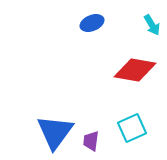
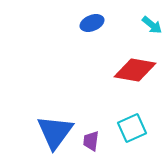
cyan arrow: rotated 20 degrees counterclockwise
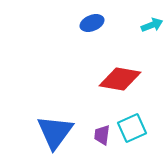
cyan arrow: rotated 60 degrees counterclockwise
red diamond: moved 15 px left, 9 px down
purple trapezoid: moved 11 px right, 6 px up
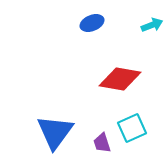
purple trapezoid: moved 8 px down; rotated 25 degrees counterclockwise
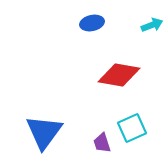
blue ellipse: rotated 10 degrees clockwise
red diamond: moved 1 px left, 4 px up
blue triangle: moved 11 px left
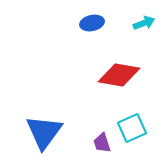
cyan arrow: moved 8 px left, 2 px up
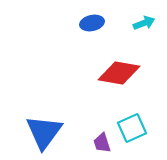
red diamond: moved 2 px up
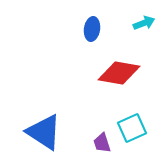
blue ellipse: moved 6 px down; rotated 70 degrees counterclockwise
blue triangle: rotated 33 degrees counterclockwise
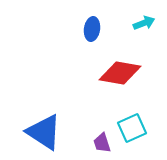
red diamond: moved 1 px right
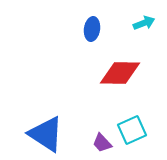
red diamond: rotated 9 degrees counterclockwise
cyan square: moved 2 px down
blue triangle: moved 2 px right, 2 px down
purple trapezoid: rotated 25 degrees counterclockwise
